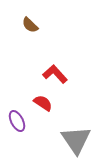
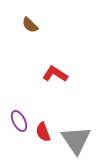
red L-shape: rotated 15 degrees counterclockwise
red semicircle: moved 29 px down; rotated 144 degrees counterclockwise
purple ellipse: moved 2 px right
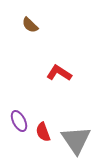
red L-shape: moved 4 px right, 1 px up
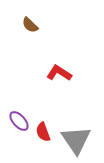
purple ellipse: rotated 15 degrees counterclockwise
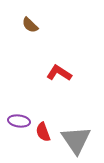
purple ellipse: rotated 40 degrees counterclockwise
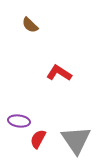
red semicircle: moved 5 px left, 7 px down; rotated 48 degrees clockwise
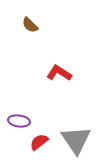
red semicircle: moved 1 px right, 3 px down; rotated 24 degrees clockwise
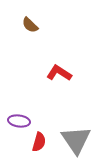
red semicircle: rotated 144 degrees clockwise
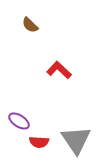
red L-shape: moved 3 px up; rotated 10 degrees clockwise
purple ellipse: rotated 25 degrees clockwise
red semicircle: rotated 78 degrees clockwise
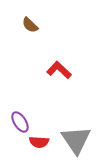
purple ellipse: moved 1 px right, 1 px down; rotated 25 degrees clockwise
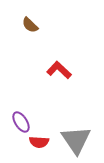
purple ellipse: moved 1 px right
